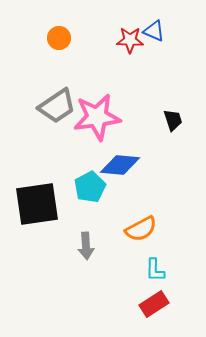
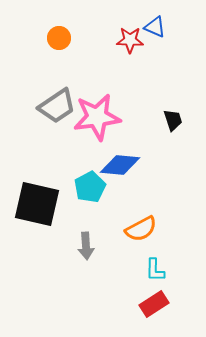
blue triangle: moved 1 px right, 4 px up
black square: rotated 21 degrees clockwise
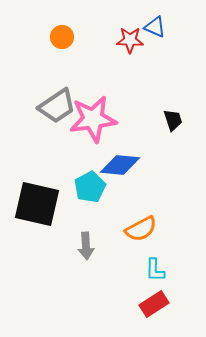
orange circle: moved 3 px right, 1 px up
pink star: moved 4 px left, 2 px down
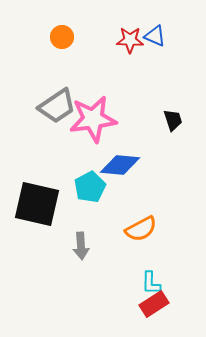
blue triangle: moved 9 px down
gray arrow: moved 5 px left
cyan L-shape: moved 4 px left, 13 px down
